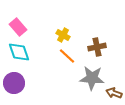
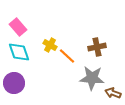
yellow cross: moved 13 px left, 10 px down
brown arrow: moved 1 px left
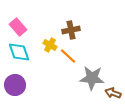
brown cross: moved 26 px left, 17 px up
orange line: moved 1 px right
purple circle: moved 1 px right, 2 px down
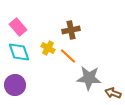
yellow cross: moved 2 px left, 3 px down
gray star: moved 3 px left
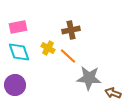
pink rectangle: rotated 60 degrees counterclockwise
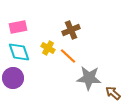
brown cross: rotated 12 degrees counterclockwise
purple circle: moved 2 px left, 7 px up
brown arrow: rotated 21 degrees clockwise
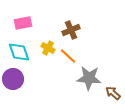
pink rectangle: moved 5 px right, 4 px up
purple circle: moved 1 px down
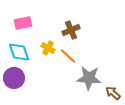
purple circle: moved 1 px right, 1 px up
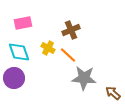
orange line: moved 1 px up
gray star: moved 5 px left
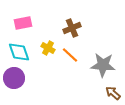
brown cross: moved 1 px right, 2 px up
orange line: moved 2 px right
gray star: moved 19 px right, 13 px up
